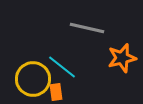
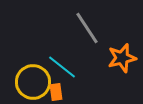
gray line: rotated 44 degrees clockwise
yellow circle: moved 3 px down
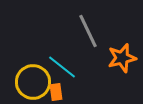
gray line: moved 1 px right, 3 px down; rotated 8 degrees clockwise
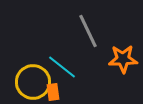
orange star: moved 1 px right, 1 px down; rotated 12 degrees clockwise
orange rectangle: moved 3 px left
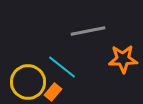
gray line: rotated 76 degrees counterclockwise
yellow circle: moved 5 px left
orange rectangle: rotated 48 degrees clockwise
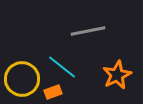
orange star: moved 6 px left, 16 px down; rotated 24 degrees counterclockwise
yellow circle: moved 6 px left, 3 px up
orange rectangle: rotated 30 degrees clockwise
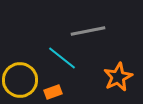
cyan line: moved 9 px up
orange star: moved 1 px right, 2 px down
yellow circle: moved 2 px left, 1 px down
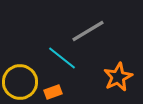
gray line: rotated 20 degrees counterclockwise
yellow circle: moved 2 px down
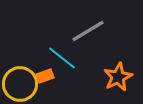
yellow circle: moved 2 px down
orange rectangle: moved 8 px left, 16 px up
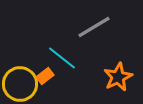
gray line: moved 6 px right, 4 px up
orange rectangle: rotated 18 degrees counterclockwise
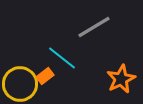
orange star: moved 3 px right, 2 px down
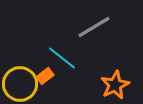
orange star: moved 6 px left, 6 px down
